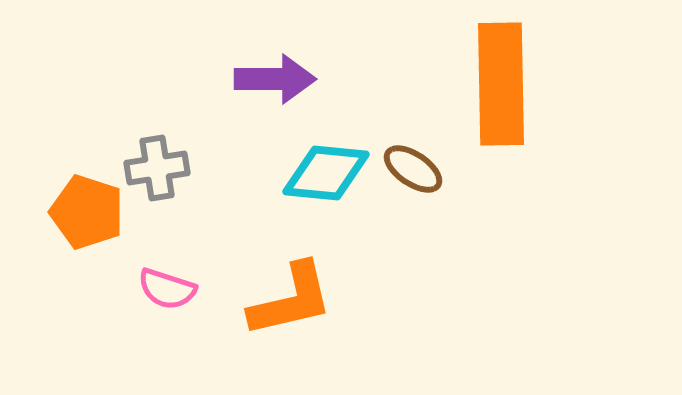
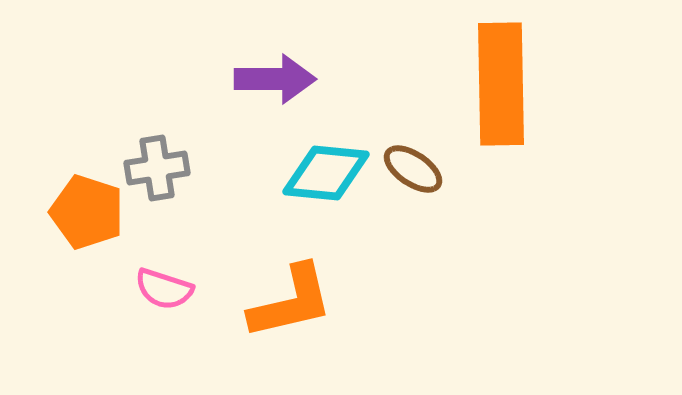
pink semicircle: moved 3 px left
orange L-shape: moved 2 px down
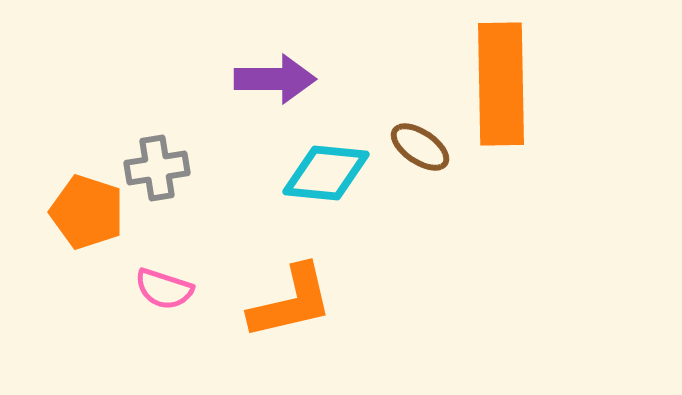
brown ellipse: moved 7 px right, 22 px up
